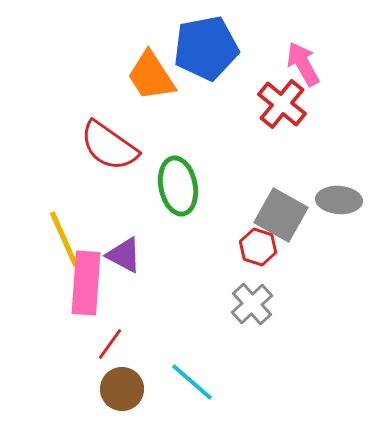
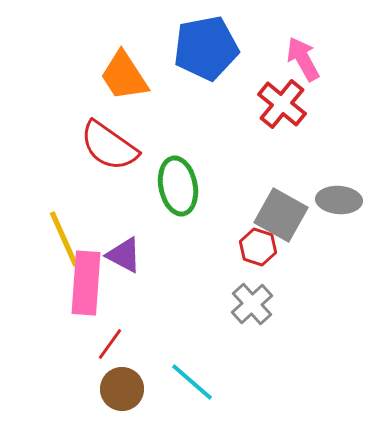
pink arrow: moved 5 px up
orange trapezoid: moved 27 px left
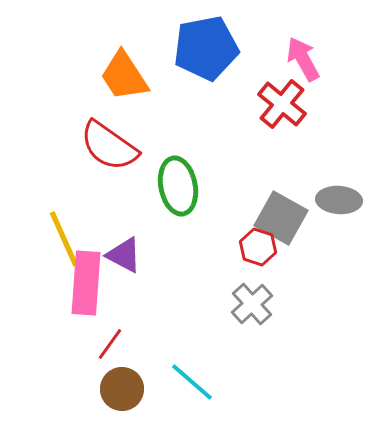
gray square: moved 3 px down
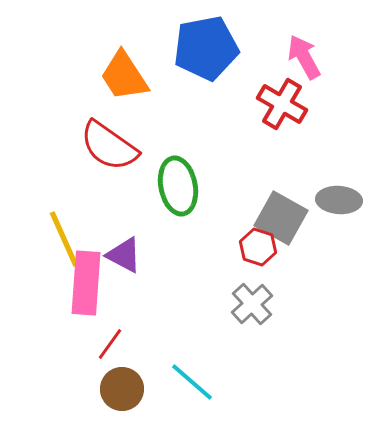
pink arrow: moved 1 px right, 2 px up
red cross: rotated 9 degrees counterclockwise
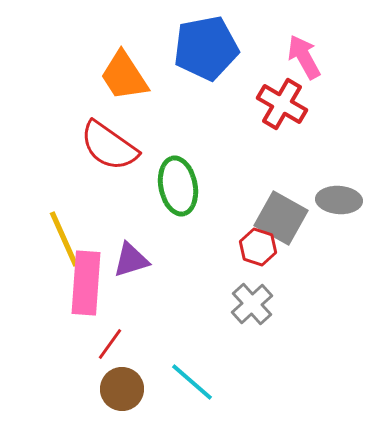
purple triangle: moved 7 px right, 5 px down; rotated 45 degrees counterclockwise
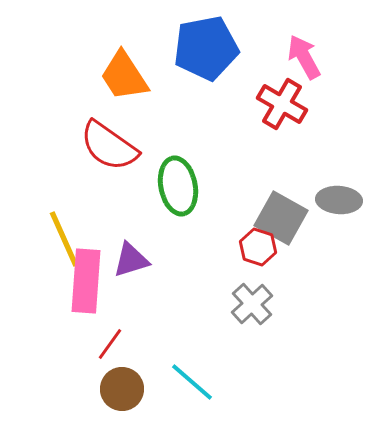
pink rectangle: moved 2 px up
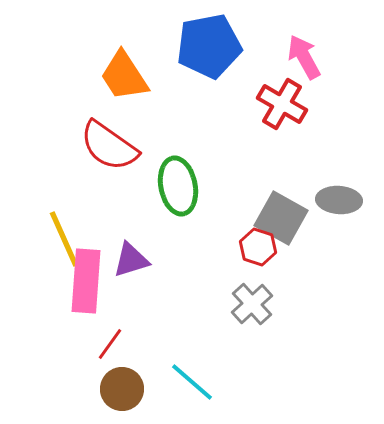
blue pentagon: moved 3 px right, 2 px up
